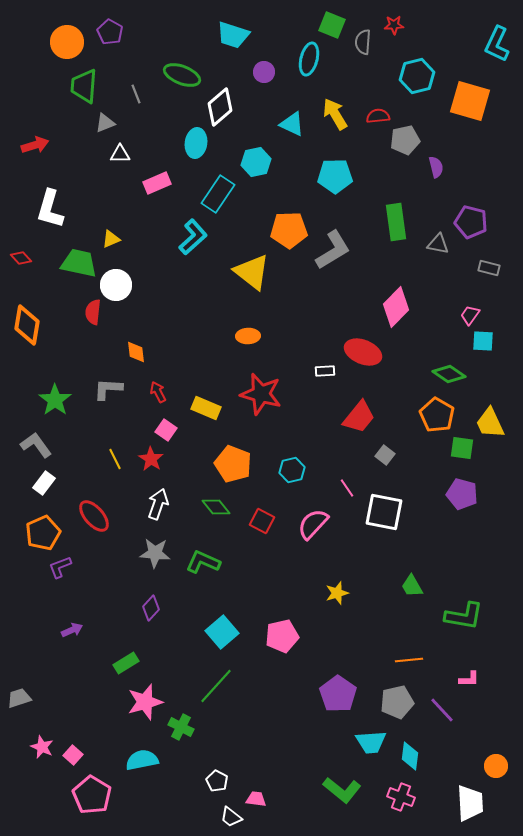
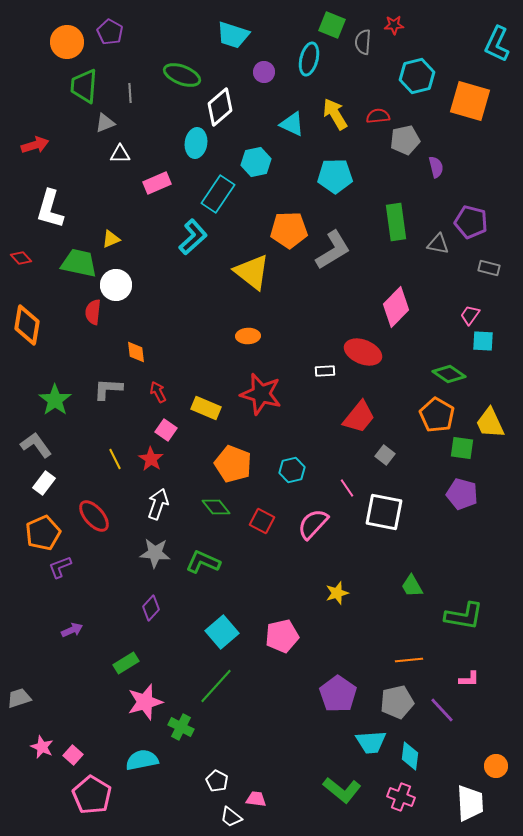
gray line at (136, 94): moved 6 px left, 1 px up; rotated 18 degrees clockwise
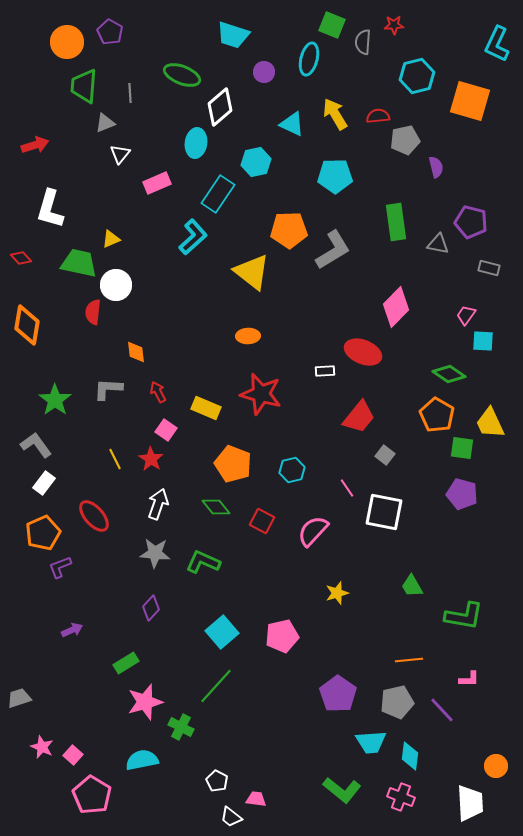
white triangle at (120, 154): rotated 50 degrees counterclockwise
pink trapezoid at (470, 315): moved 4 px left
pink semicircle at (313, 524): moved 7 px down
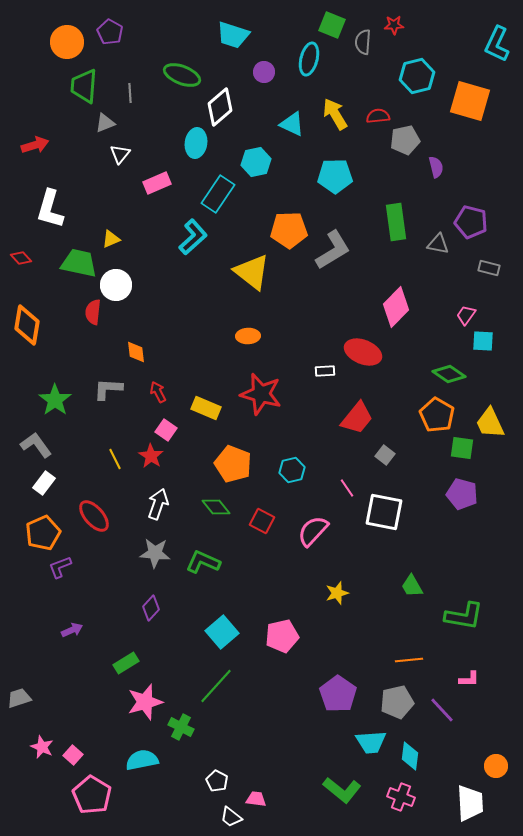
red trapezoid at (359, 417): moved 2 px left, 1 px down
red star at (151, 459): moved 3 px up
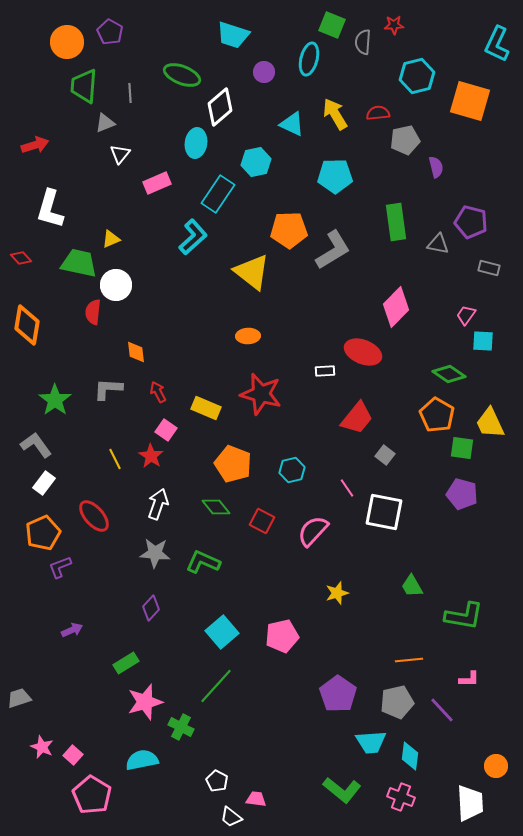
red semicircle at (378, 116): moved 3 px up
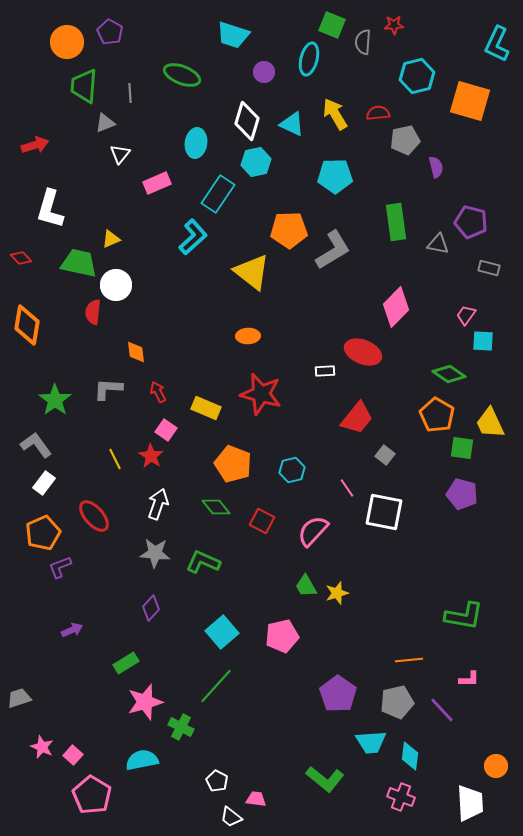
white diamond at (220, 107): moved 27 px right, 14 px down; rotated 33 degrees counterclockwise
green trapezoid at (412, 586): moved 106 px left
green L-shape at (342, 790): moved 17 px left, 11 px up
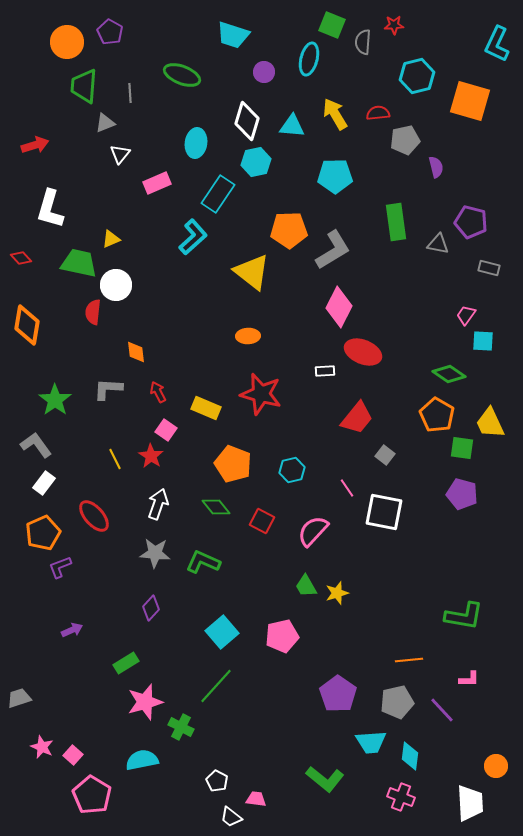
cyan triangle at (292, 124): moved 2 px down; rotated 20 degrees counterclockwise
pink diamond at (396, 307): moved 57 px left; rotated 18 degrees counterclockwise
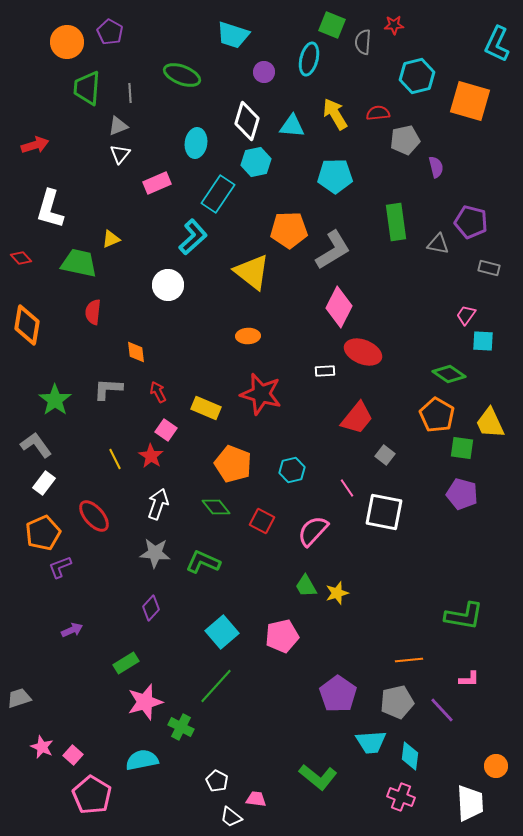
green trapezoid at (84, 86): moved 3 px right, 2 px down
gray triangle at (105, 123): moved 13 px right, 3 px down
white circle at (116, 285): moved 52 px right
green L-shape at (325, 779): moved 7 px left, 2 px up
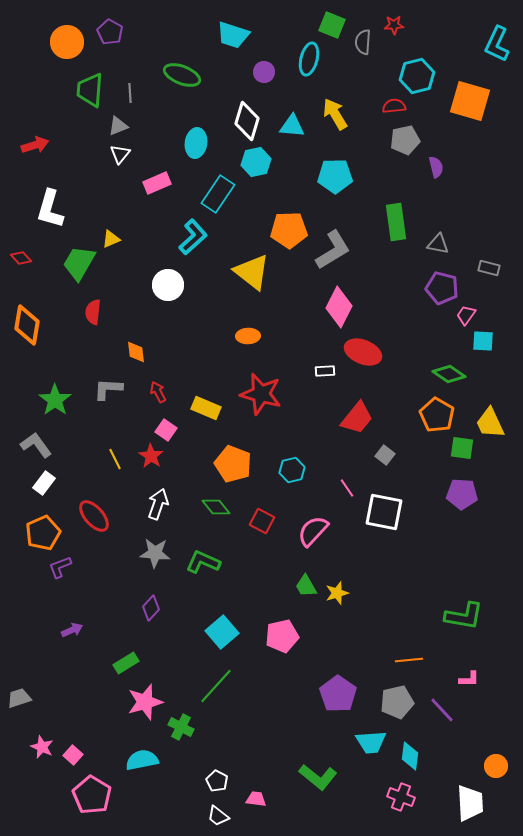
green trapezoid at (87, 88): moved 3 px right, 2 px down
red semicircle at (378, 113): moved 16 px right, 7 px up
purple pentagon at (471, 222): moved 29 px left, 66 px down
green trapezoid at (79, 263): rotated 72 degrees counterclockwise
purple pentagon at (462, 494): rotated 12 degrees counterclockwise
white trapezoid at (231, 817): moved 13 px left, 1 px up
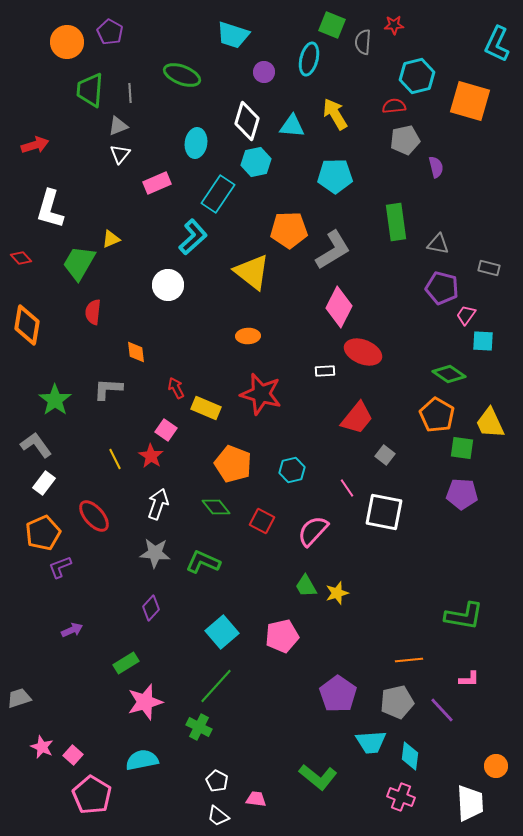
red arrow at (158, 392): moved 18 px right, 4 px up
green cross at (181, 727): moved 18 px right
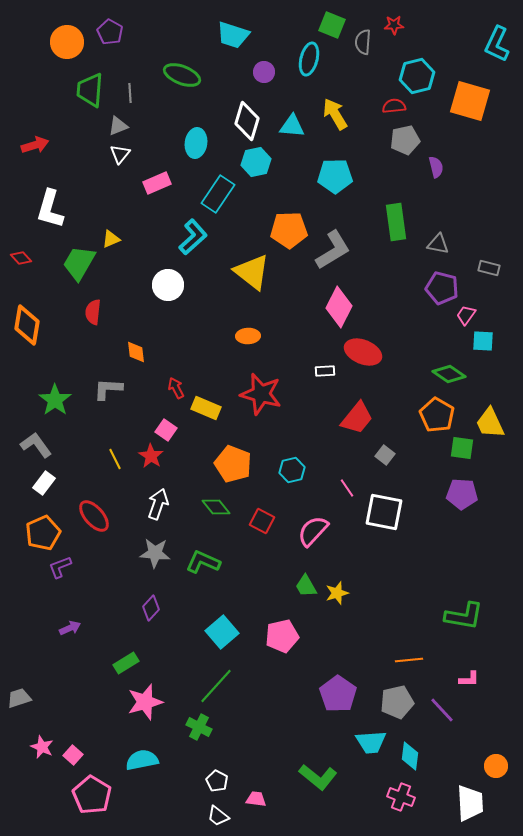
purple arrow at (72, 630): moved 2 px left, 2 px up
